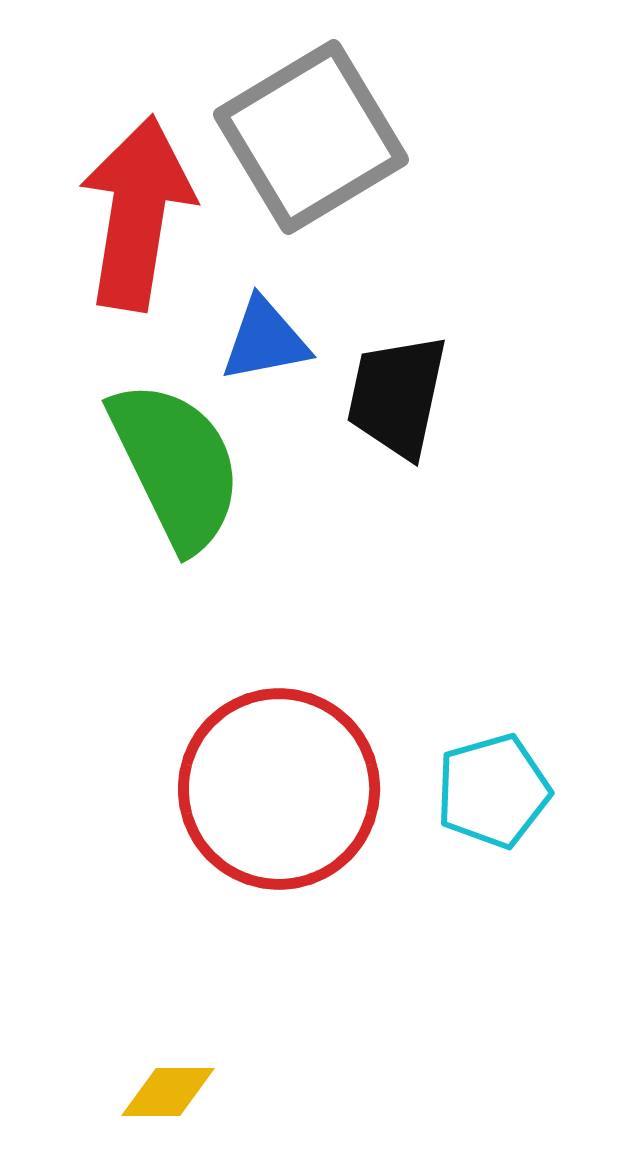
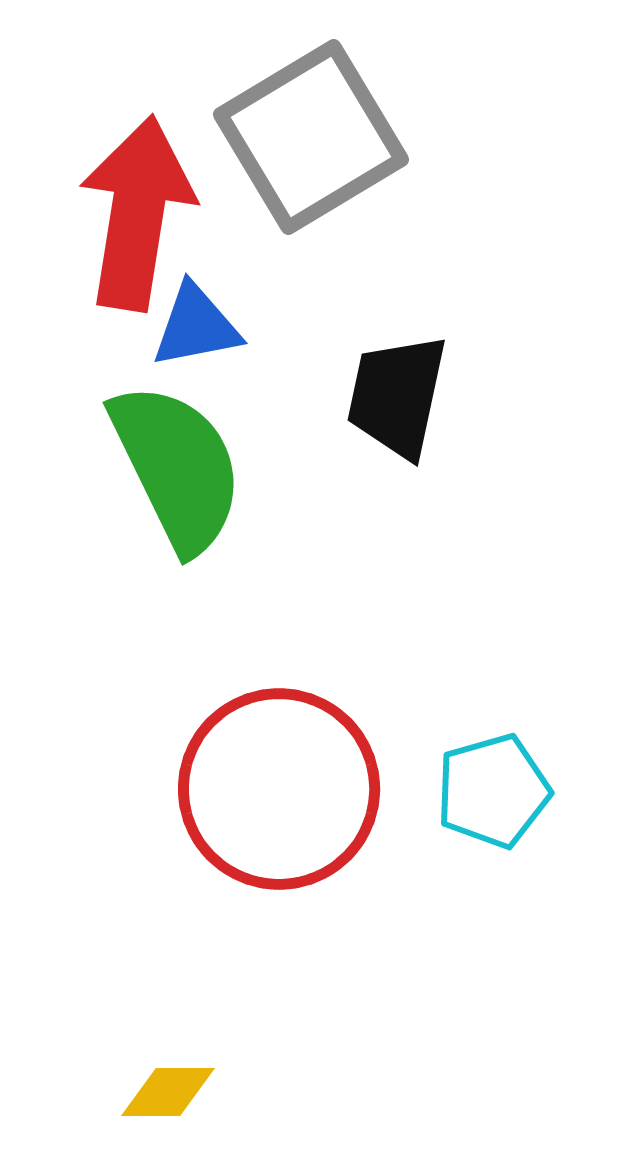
blue triangle: moved 69 px left, 14 px up
green semicircle: moved 1 px right, 2 px down
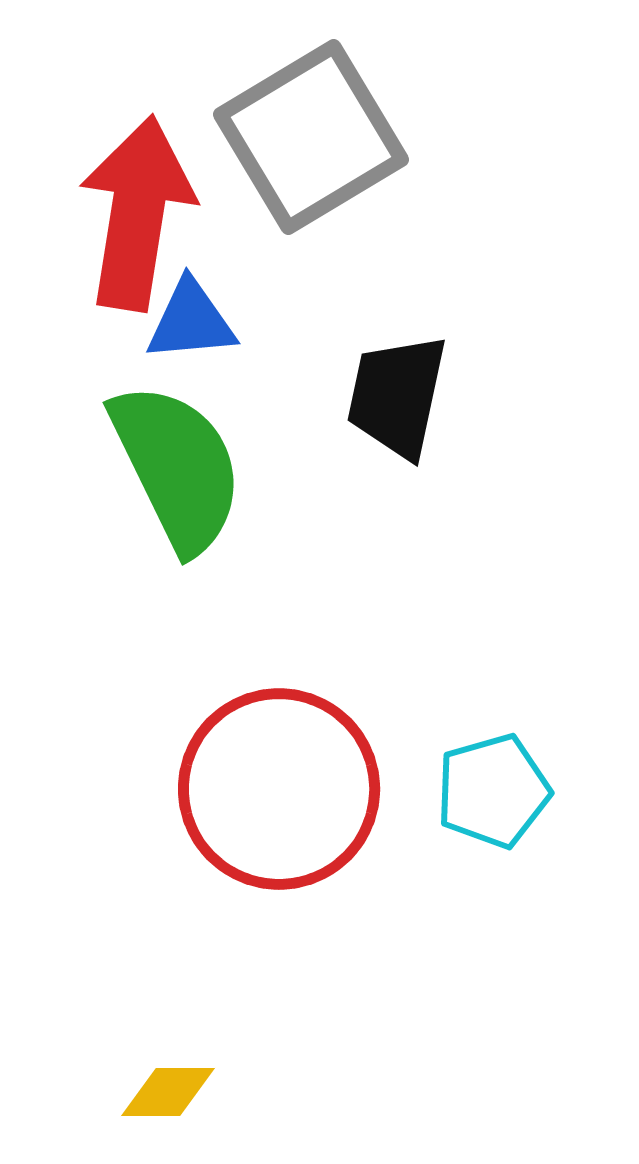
blue triangle: moved 5 px left, 5 px up; rotated 6 degrees clockwise
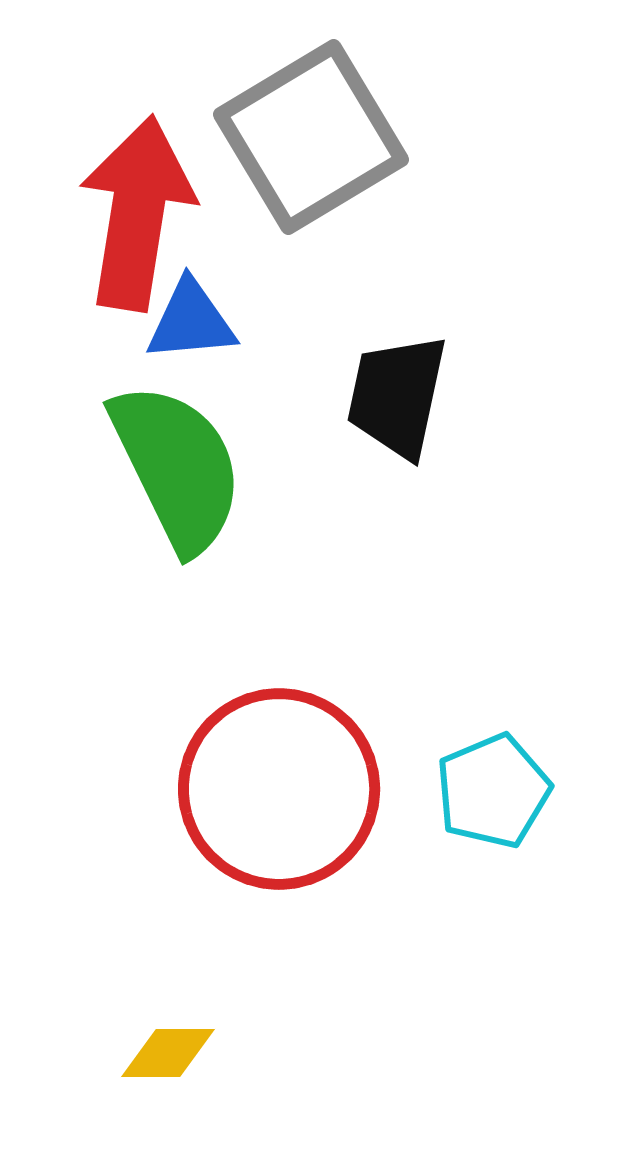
cyan pentagon: rotated 7 degrees counterclockwise
yellow diamond: moved 39 px up
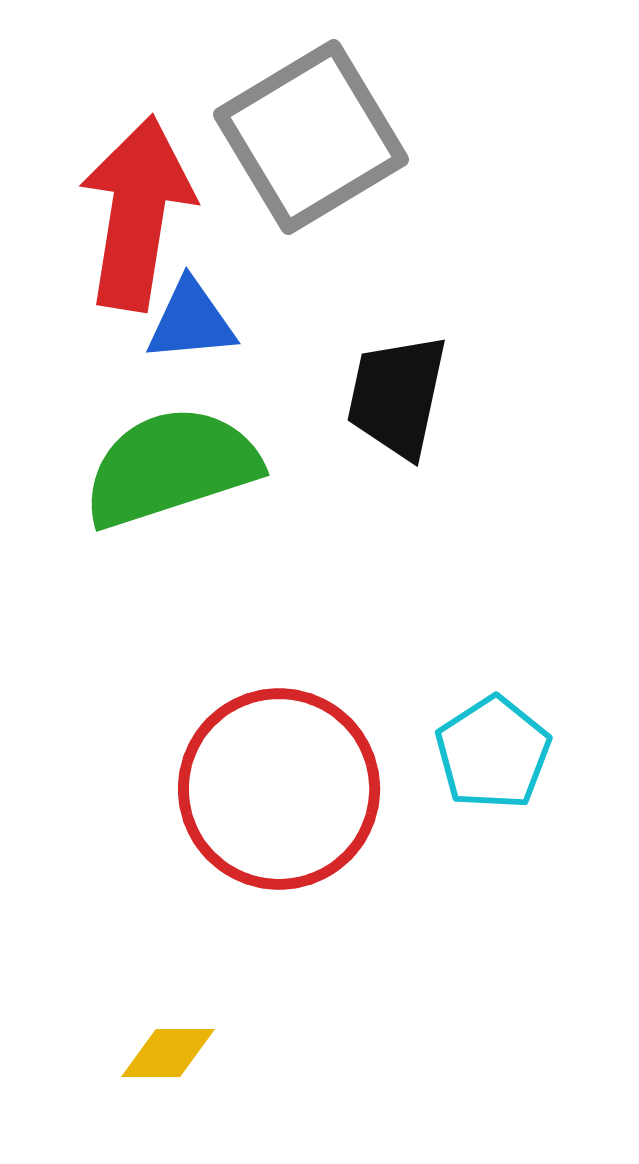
green semicircle: moved 6 px left; rotated 82 degrees counterclockwise
cyan pentagon: moved 38 px up; rotated 10 degrees counterclockwise
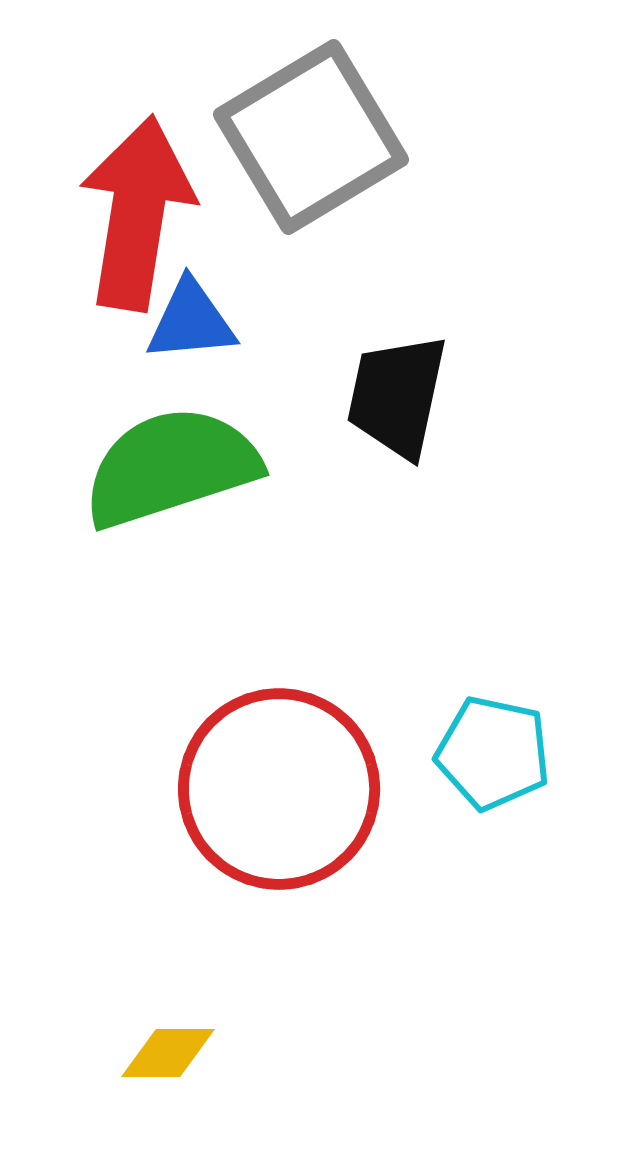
cyan pentagon: rotated 27 degrees counterclockwise
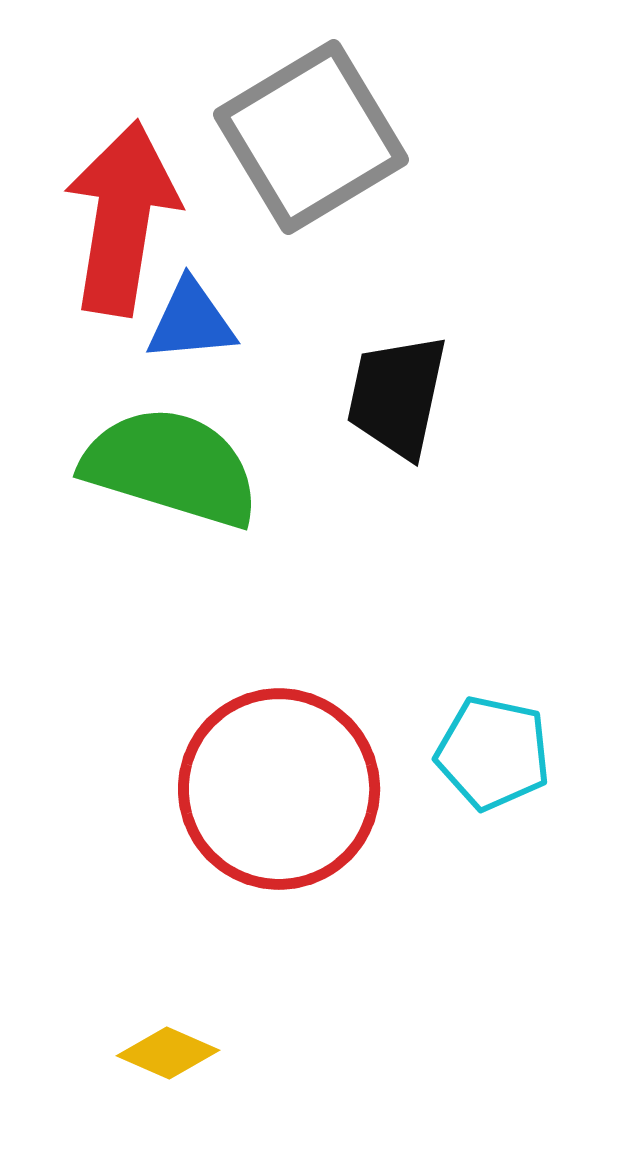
red arrow: moved 15 px left, 5 px down
green semicircle: rotated 35 degrees clockwise
yellow diamond: rotated 24 degrees clockwise
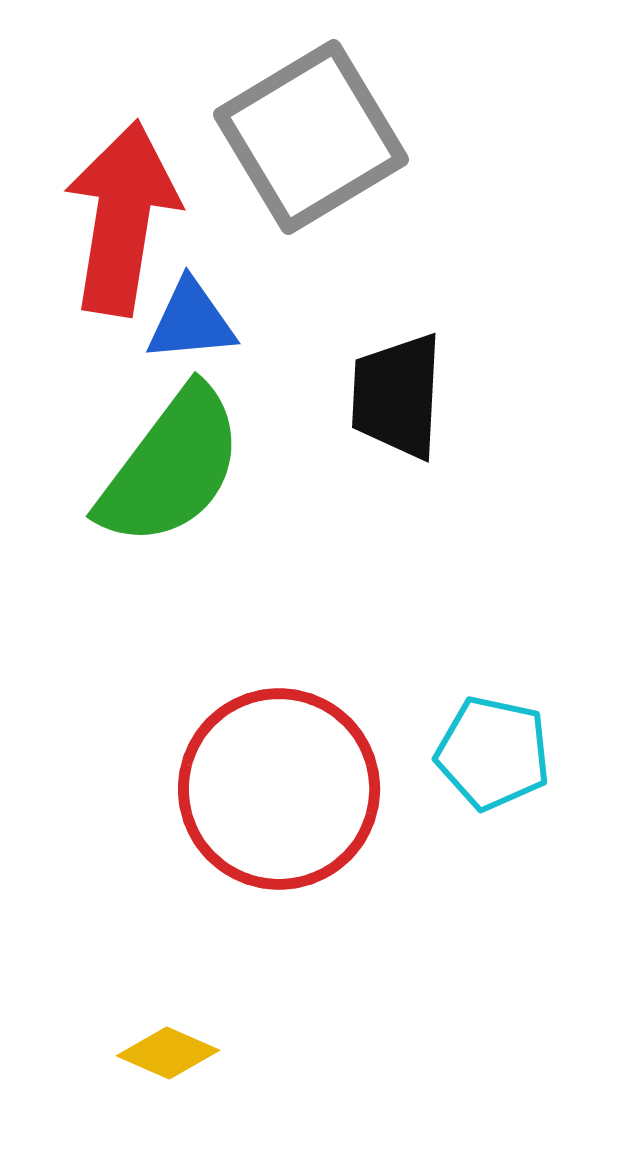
black trapezoid: rotated 9 degrees counterclockwise
green semicircle: rotated 110 degrees clockwise
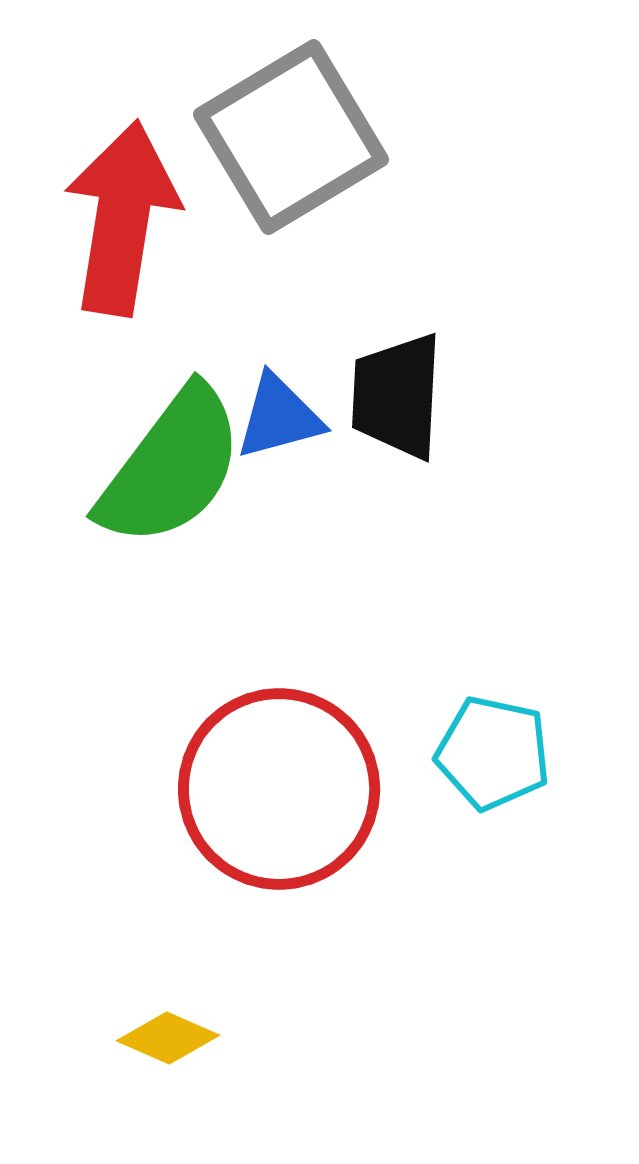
gray square: moved 20 px left
blue triangle: moved 88 px right, 96 px down; rotated 10 degrees counterclockwise
yellow diamond: moved 15 px up
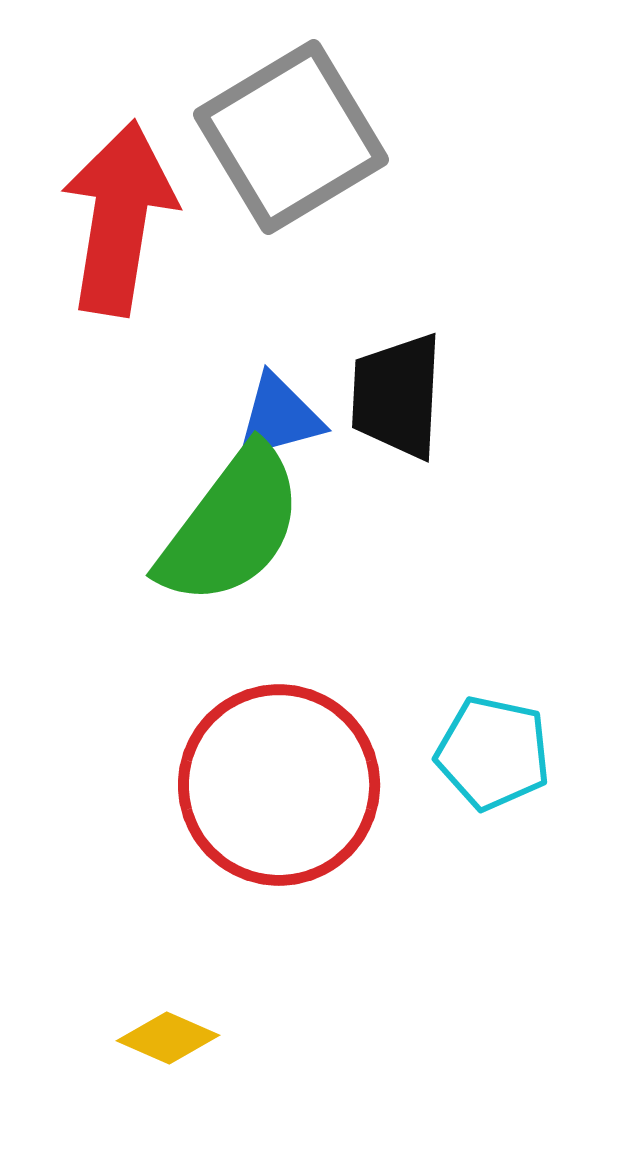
red arrow: moved 3 px left
green semicircle: moved 60 px right, 59 px down
red circle: moved 4 px up
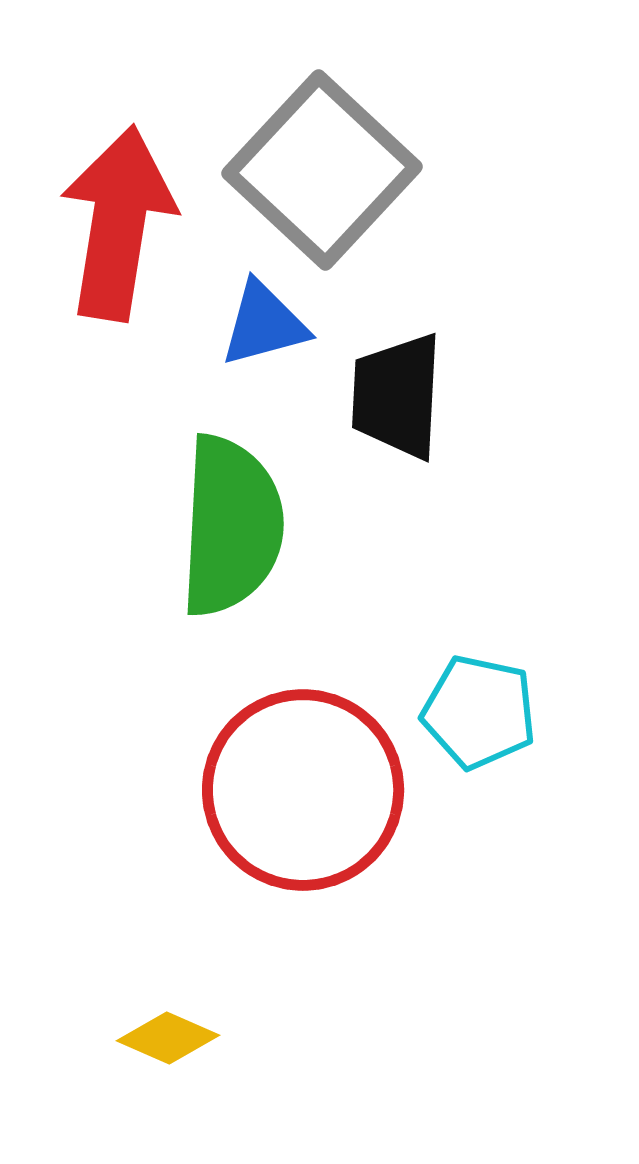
gray square: moved 31 px right, 33 px down; rotated 16 degrees counterclockwise
red arrow: moved 1 px left, 5 px down
blue triangle: moved 15 px left, 93 px up
green semicircle: rotated 34 degrees counterclockwise
cyan pentagon: moved 14 px left, 41 px up
red circle: moved 24 px right, 5 px down
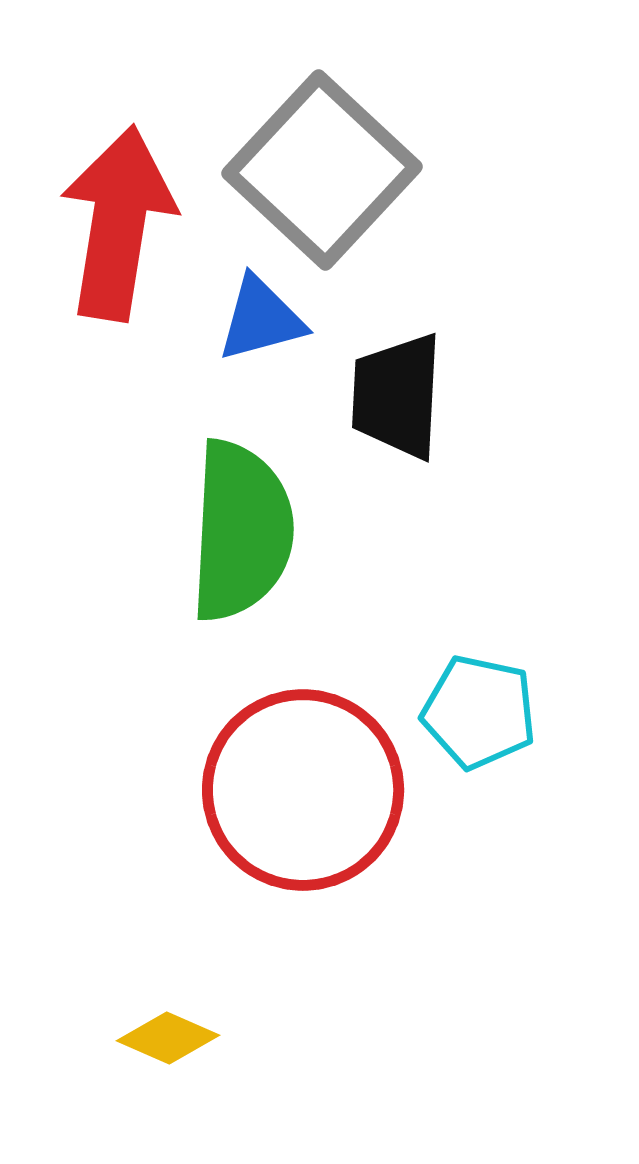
blue triangle: moved 3 px left, 5 px up
green semicircle: moved 10 px right, 5 px down
